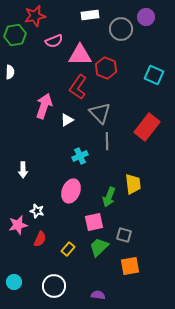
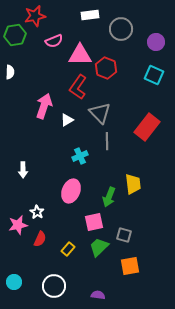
purple circle: moved 10 px right, 25 px down
white star: moved 1 px down; rotated 16 degrees clockwise
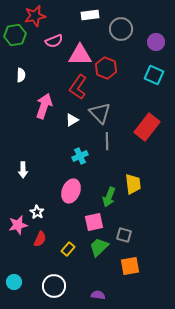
white semicircle: moved 11 px right, 3 px down
white triangle: moved 5 px right
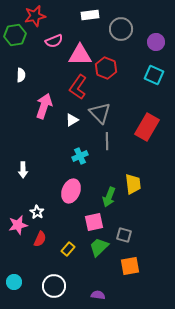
red rectangle: rotated 8 degrees counterclockwise
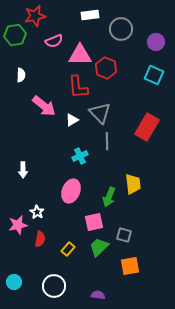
red L-shape: rotated 40 degrees counterclockwise
pink arrow: rotated 110 degrees clockwise
red semicircle: rotated 14 degrees counterclockwise
